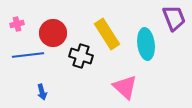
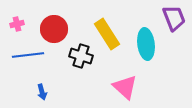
red circle: moved 1 px right, 4 px up
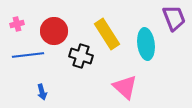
red circle: moved 2 px down
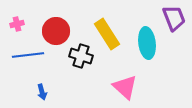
red circle: moved 2 px right
cyan ellipse: moved 1 px right, 1 px up
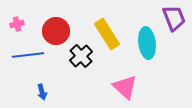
black cross: rotated 30 degrees clockwise
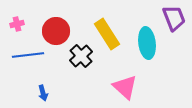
blue arrow: moved 1 px right, 1 px down
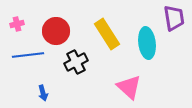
purple trapezoid: rotated 12 degrees clockwise
black cross: moved 5 px left, 6 px down; rotated 15 degrees clockwise
pink triangle: moved 4 px right
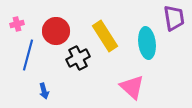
yellow rectangle: moved 2 px left, 2 px down
blue line: rotated 68 degrees counterclockwise
black cross: moved 2 px right, 4 px up
pink triangle: moved 3 px right
blue arrow: moved 1 px right, 2 px up
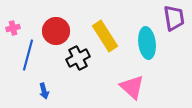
pink cross: moved 4 px left, 4 px down
